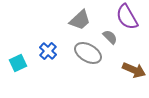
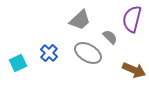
purple semicircle: moved 5 px right, 2 px down; rotated 44 degrees clockwise
blue cross: moved 1 px right, 2 px down
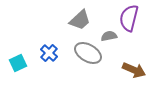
purple semicircle: moved 3 px left, 1 px up
gray semicircle: moved 1 px left, 1 px up; rotated 56 degrees counterclockwise
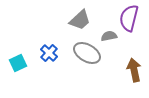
gray ellipse: moved 1 px left
brown arrow: rotated 125 degrees counterclockwise
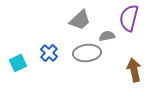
gray semicircle: moved 2 px left
gray ellipse: rotated 36 degrees counterclockwise
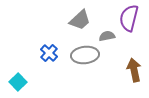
gray ellipse: moved 2 px left, 2 px down
cyan square: moved 19 px down; rotated 18 degrees counterclockwise
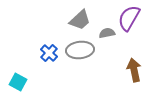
purple semicircle: rotated 16 degrees clockwise
gray semicircle: moved 3 px up
gray ellipse: moved 5 px left, 5 px up
cyan square: rotated 18 degrees counterclockwise
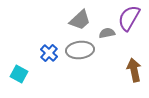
cyan square: moved 1 px right, 8 px up
